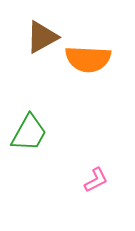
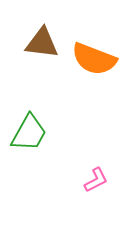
brown triangle: moved 6 px down; rotated 36 degrees clockwise
orange semicircle: moved 6 px right; rotated 18 degrees clockwise
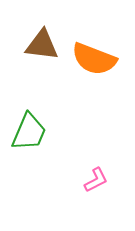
brown triangle: moved 2 px down
green trapezoid: moved 1 px up; rotated 6 degrees counterclockwise
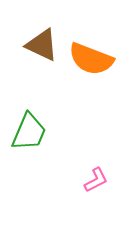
brown triangle: rotated 18 degrees clockwise
orange semicircle: moved 3 px left
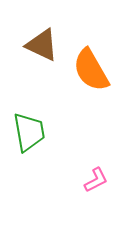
orange semicircle: moved 11 px down; rotated 39 degrees clockwise
green trapezoid: rotated 33 degrees counterclockwise
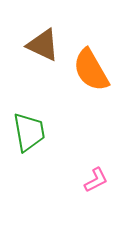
brown triangle: moved 1 px right
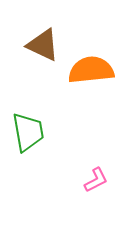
orange semicircle: rotated 114 degrees clockwise
green trapezoid: moved 1 px left
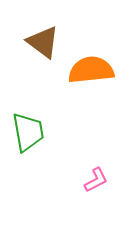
brown triangle: moved 3 px up; rotated 12 degrees clockwise
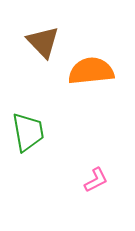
brown triangle: rotated 9 degrees clockwise
orange semicircle: moved 1 px down
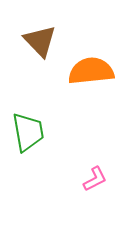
brown triangle: moved 3 px left, 1 px up
pink L-shape: moved 1 px left, 1 px up
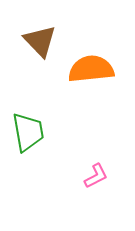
orange semicircle: moved 2 px up
pink L-shape: moved 1 px right, 3 px up
